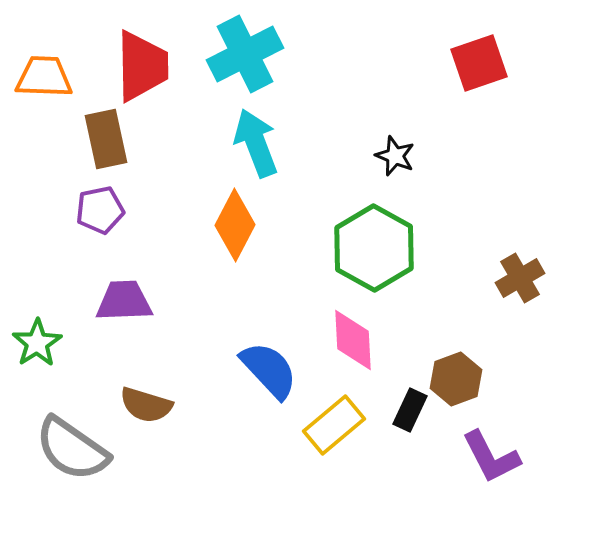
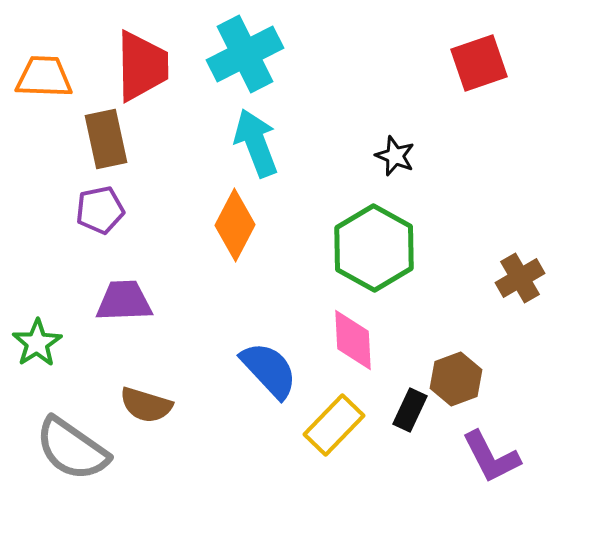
yellow rectangle: rotated 6 degrees counterclockwise
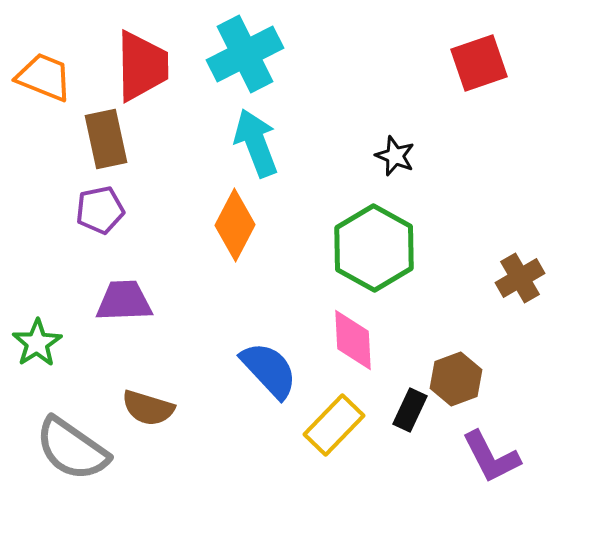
orange trapezoid: rotated 20 degrees clockwise
brown semicircle: moved 2 px right, 3 px down
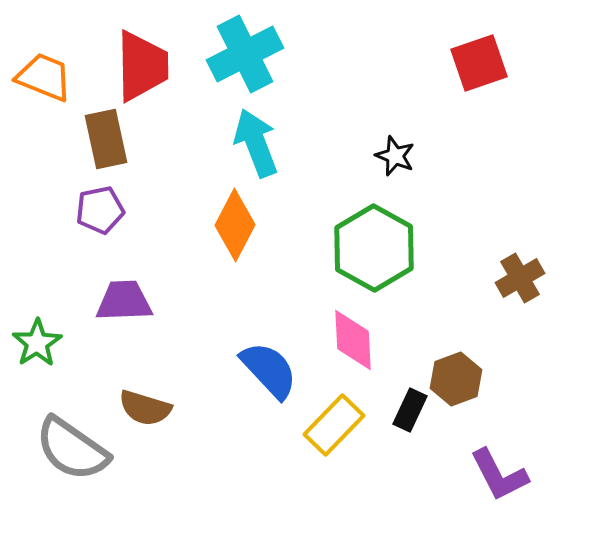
brown semicircle: moved 3 px left
purple L-shape: moved 8 px right, 18 px down
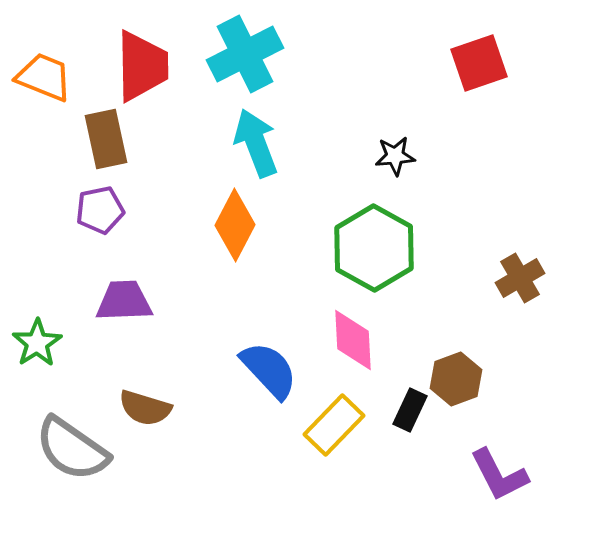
black star: rotated 27 degrees counterclockwise
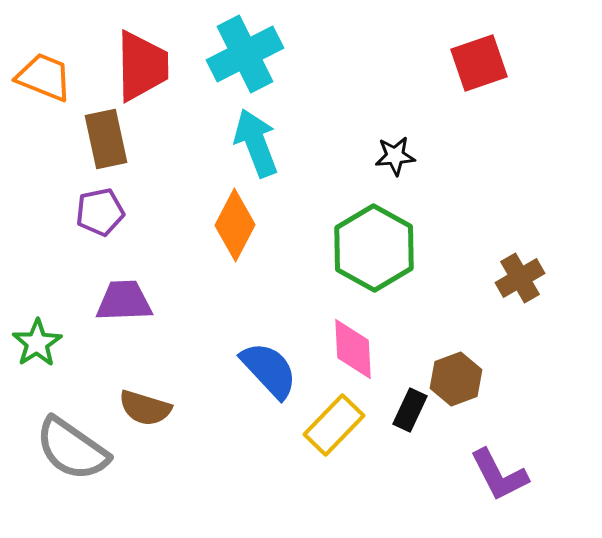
purple pentagon: moved 2 px down
pink diamond: moved 9 px down
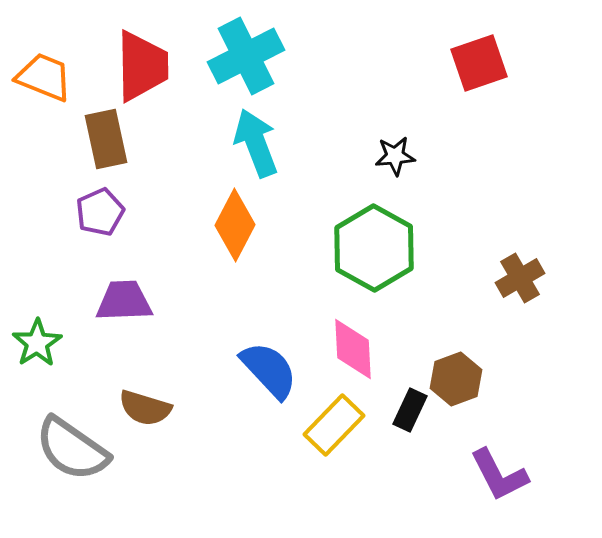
cyan cross: moved 1 px right, 2 px down
purple pentagon: rotated 12 degrees counterclockwise
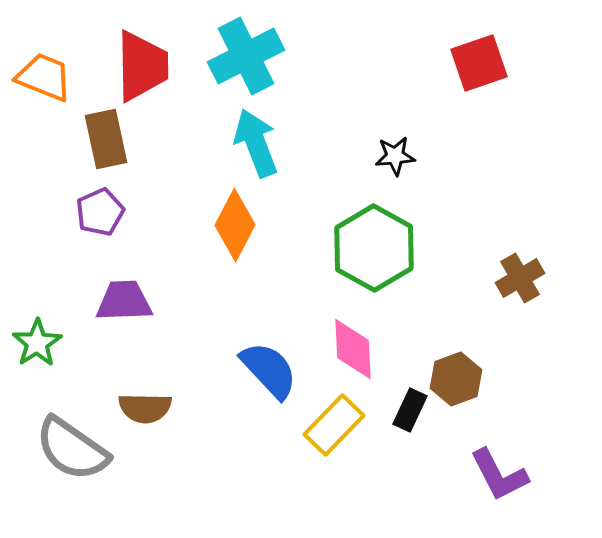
brown semicircle: rotated 16 degrees counterclockwise
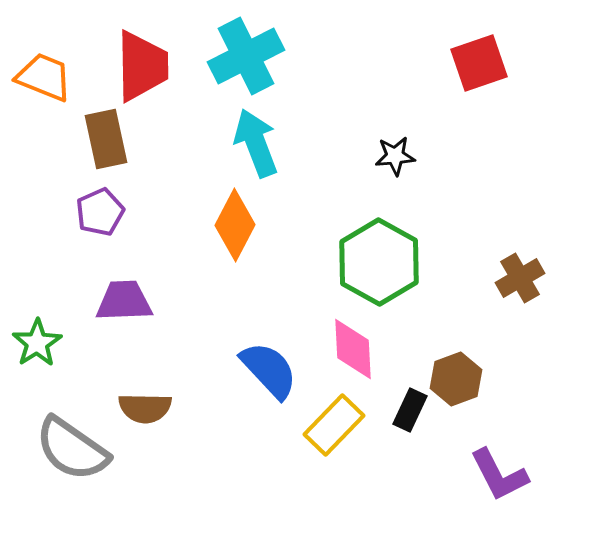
green hexagon: moved 5 px right, 14 px down
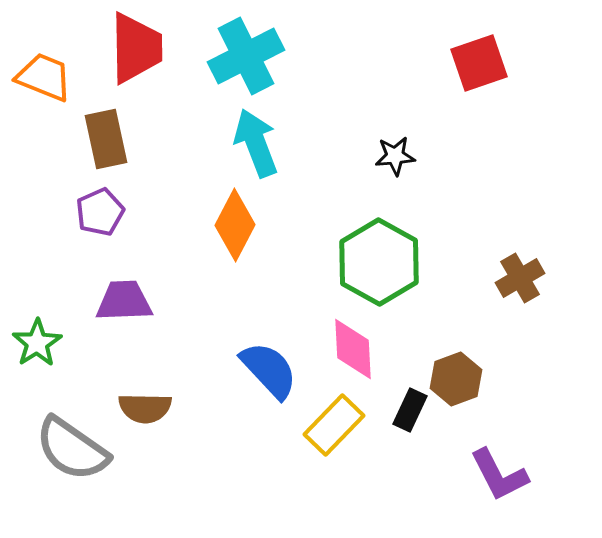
red trapezoid: moved 6 px left, 18 px up
